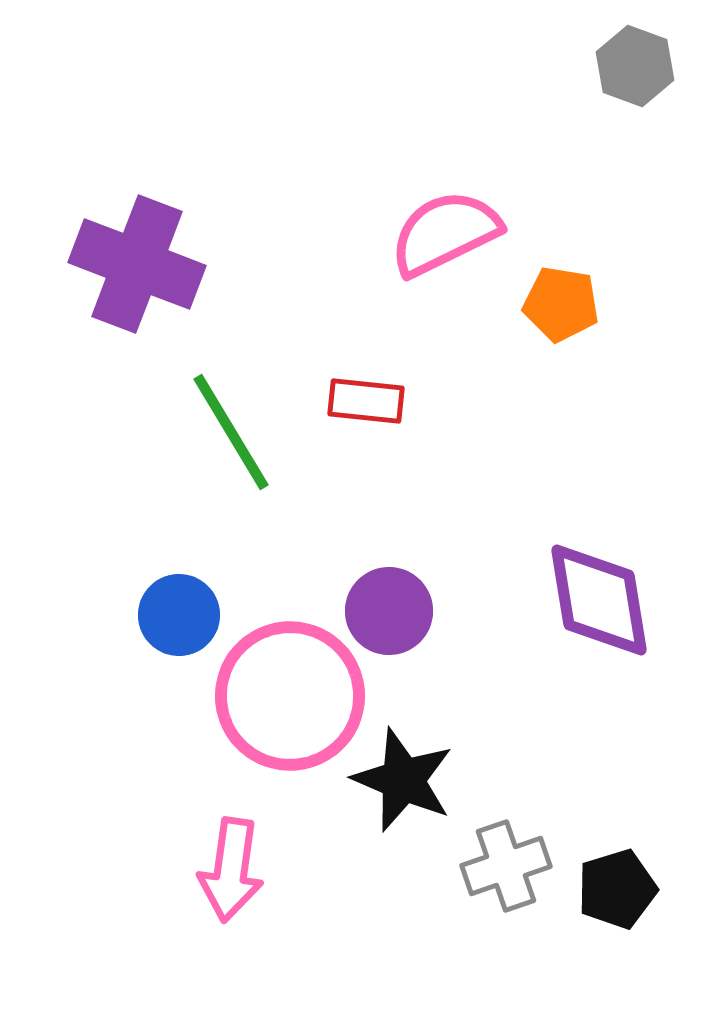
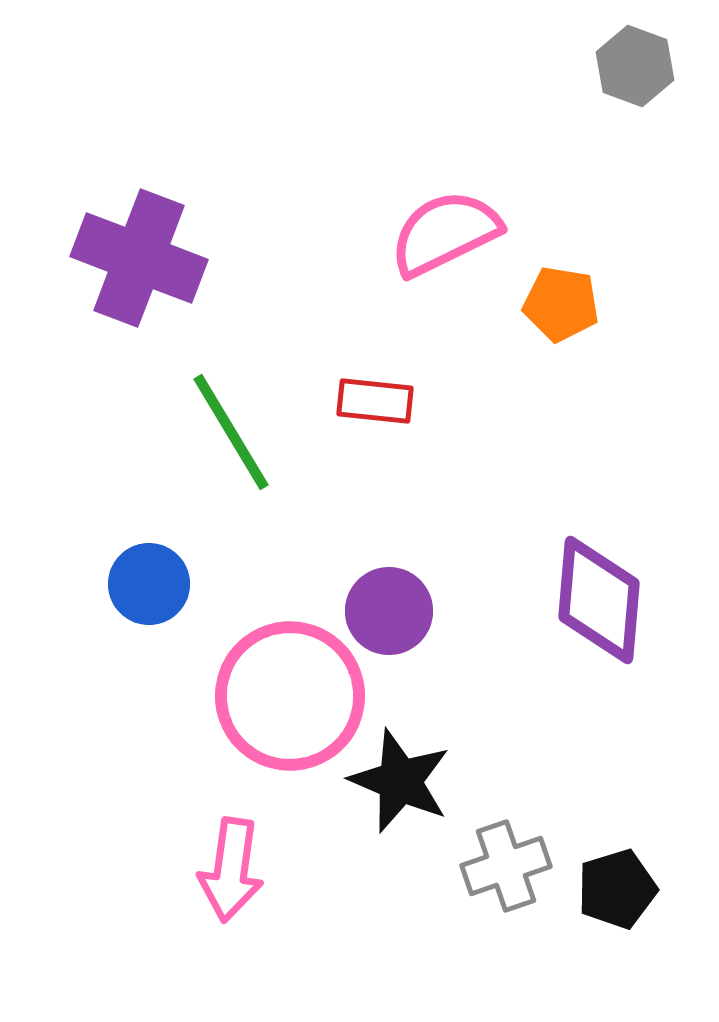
purple cross: moved 2 px right, 6 px up
red rectangle: moved 9 px right
purple diamond: rotated 14 degrees clockwise
blue circle: moved 30 px left, 31 px up
black star: moved 3 px left, 1 px down
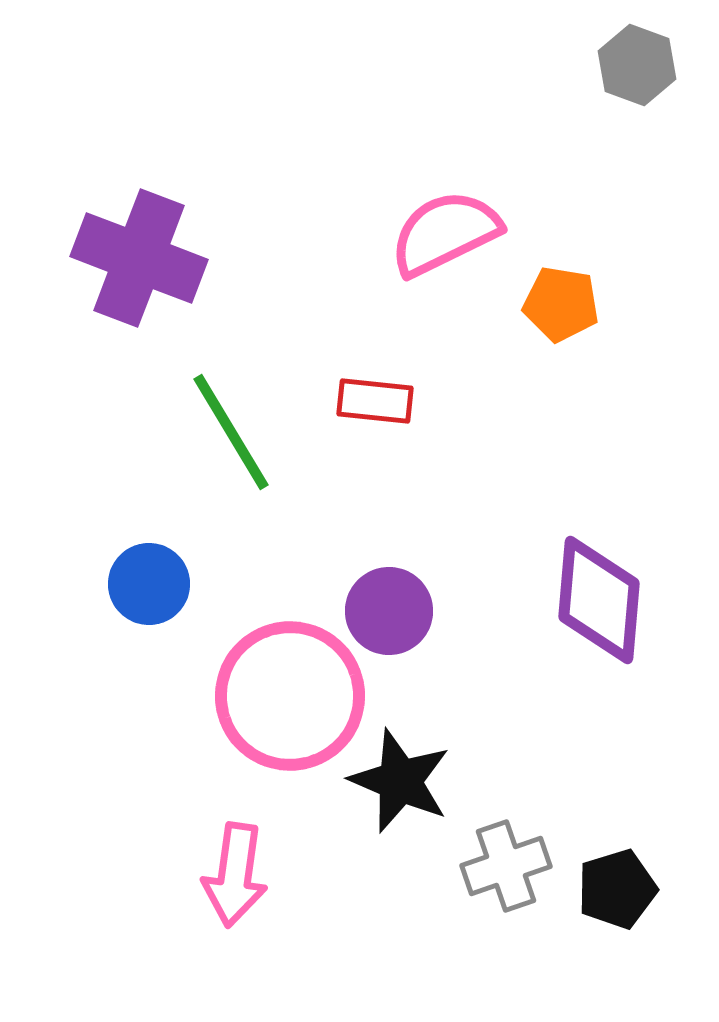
gray hexagon: moved 2 px right, 1 px up
pink arrow: moved 4 px right, 5 px down
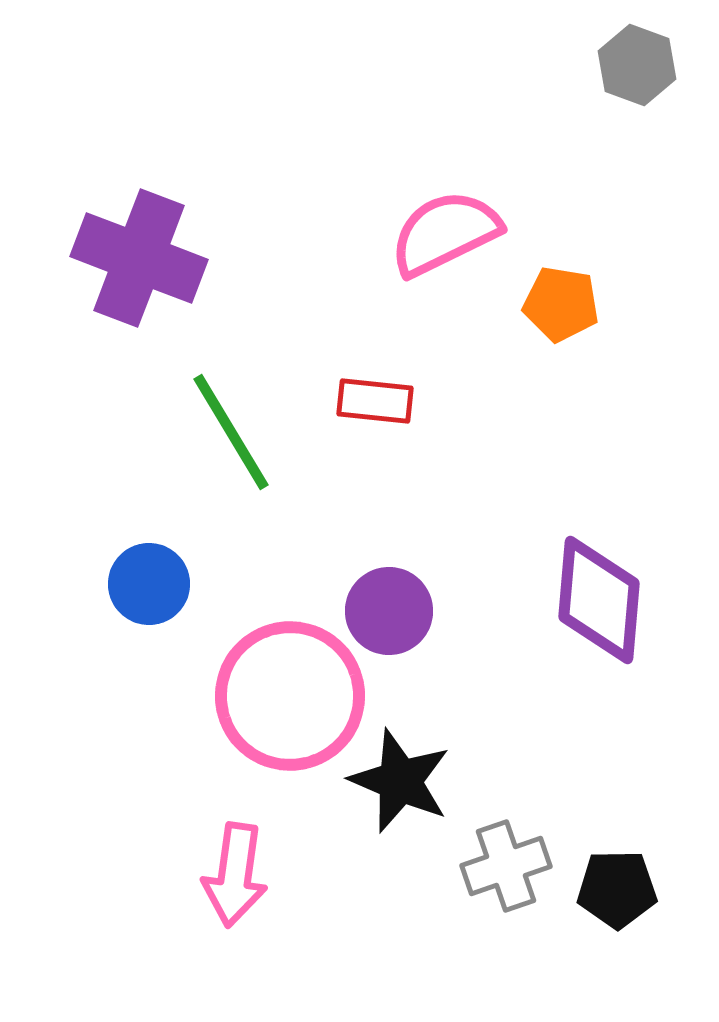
black pentagon: rotated 16 degrees clockwise
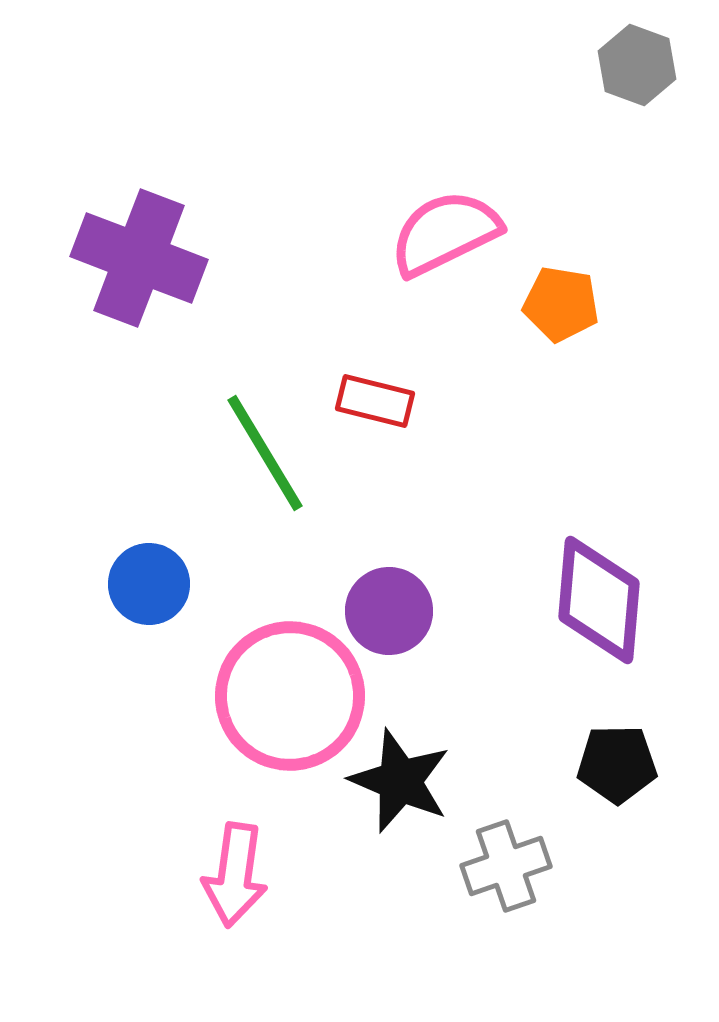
red rectangle: rotated 8 degrees clockwise
green line: moved 34 px right, 21 px down
black pentagon: moved 125 px up
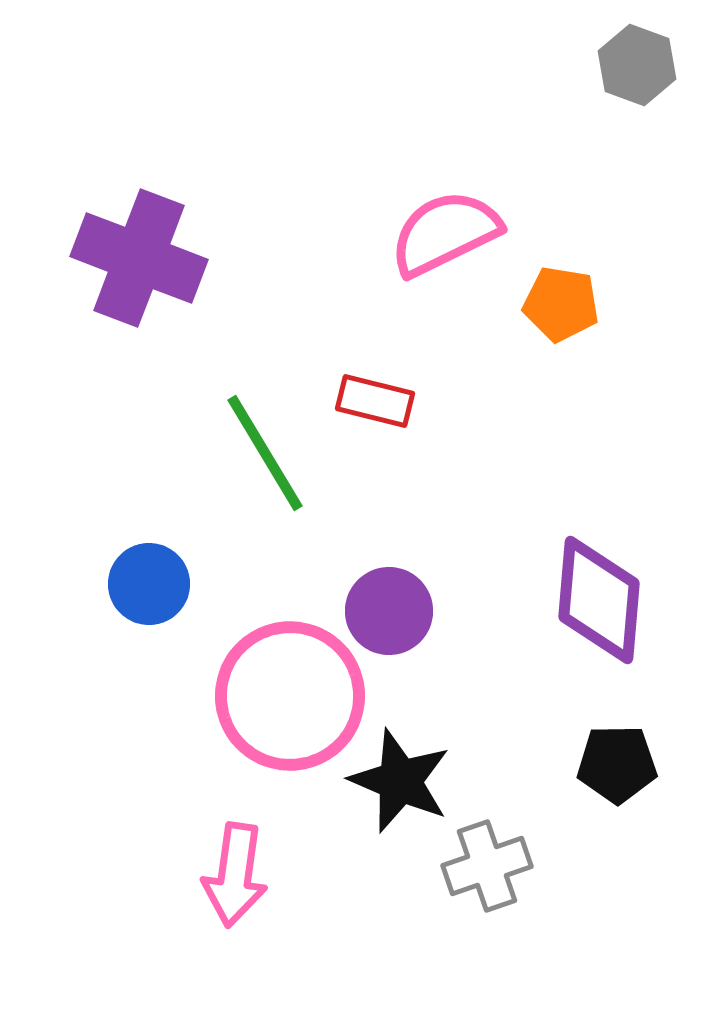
gray cross: moved 19 px left
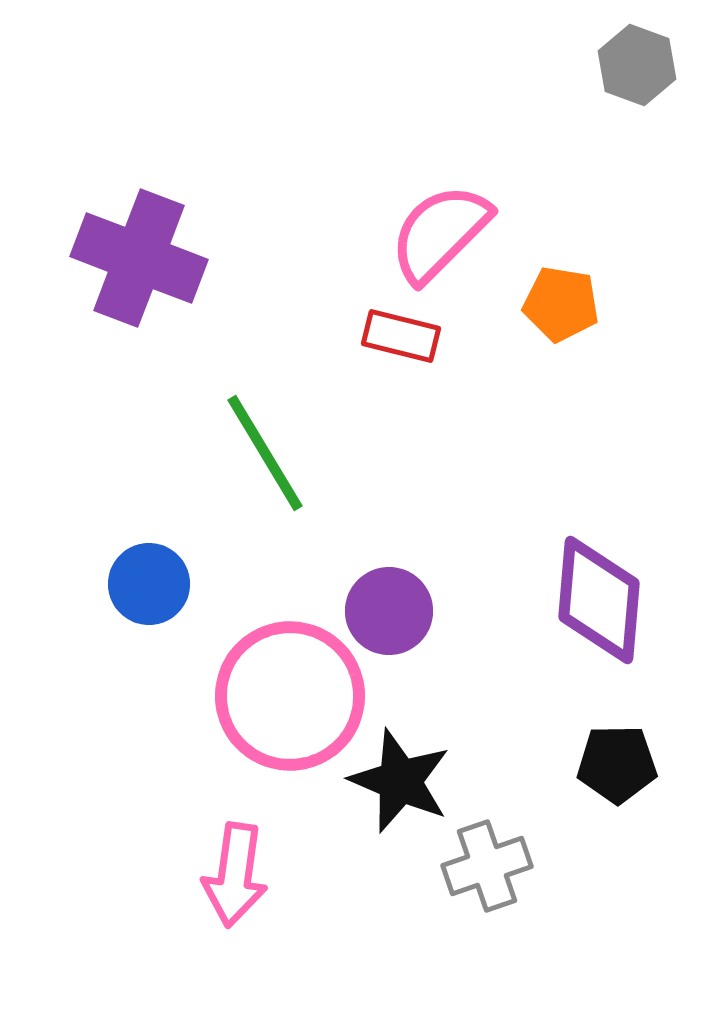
pink semicircle: moved 5 px left; rotated 19 degrees counterclockwise
red rectangle: moved 26 px right, 65 px up
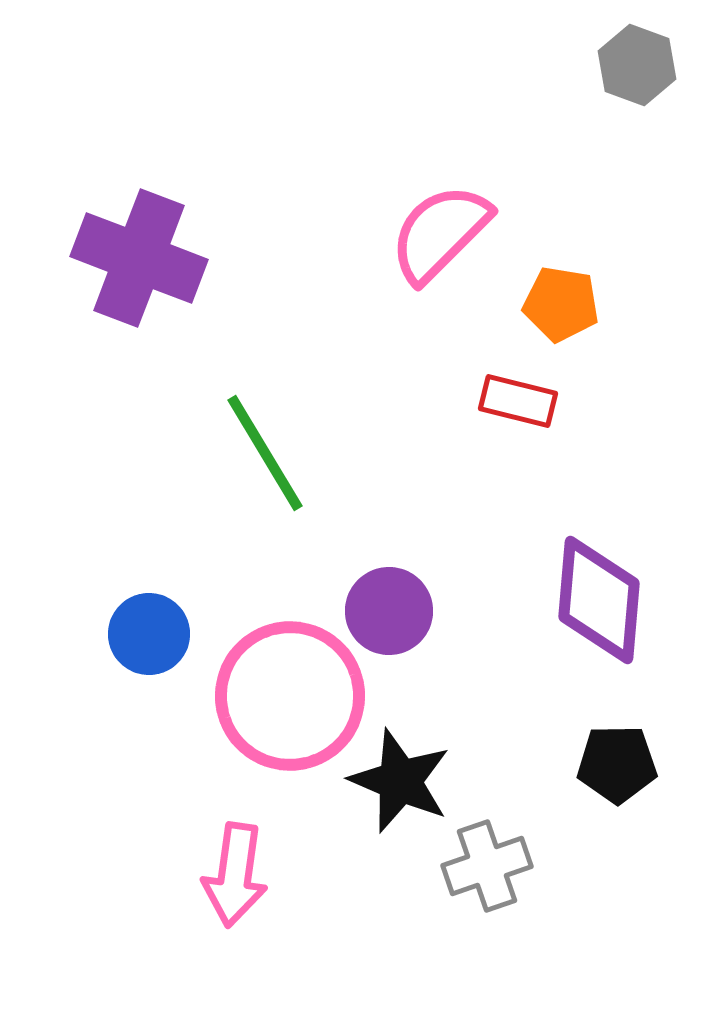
red rectangle: moved 117 px right, 65 px down
blue circle: moved 50 px down
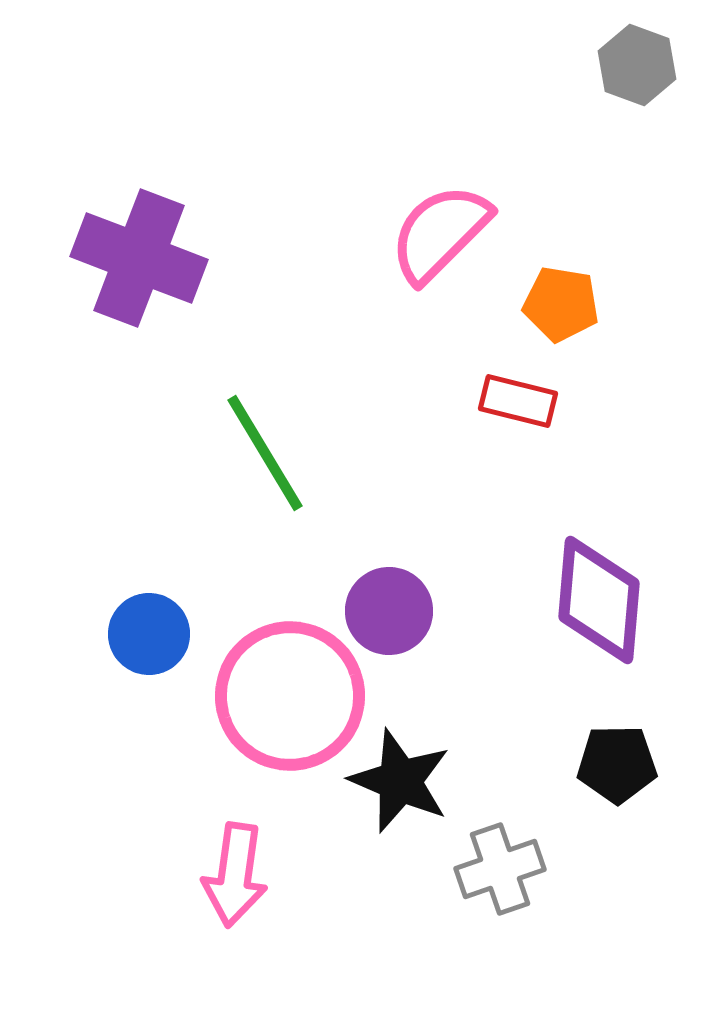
gray cross: moved 13 px right, 3 px down
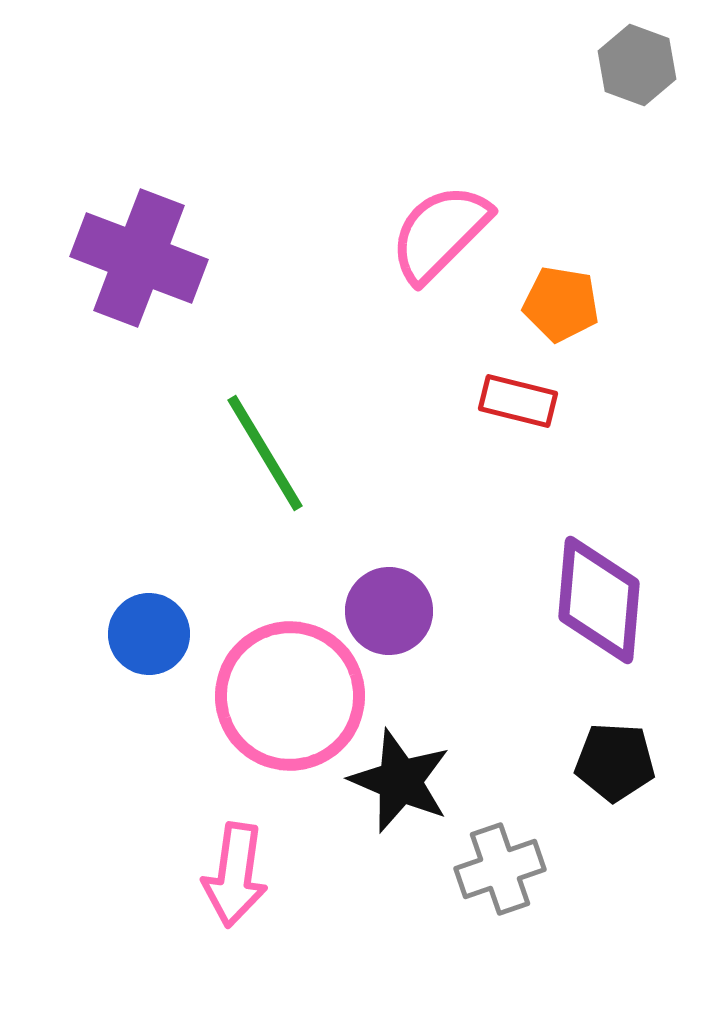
black pentagon: moved 2 px left, 2 px up; rotated 4 degrees clockwise
